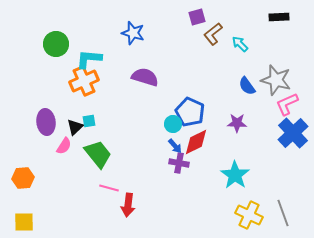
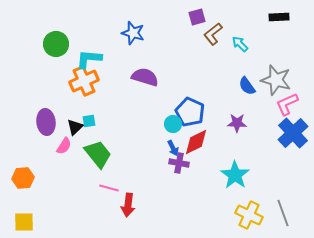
blue arrow: moved 2 px left, 2 px down; rotated 14 degrees clockwise
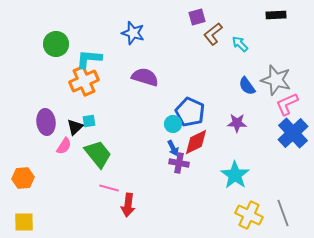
black rectangle: moved 3 px left, 2 px up
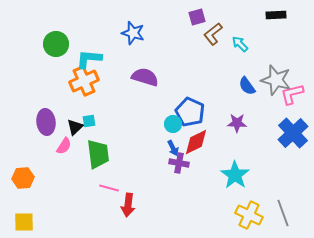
pink L-shape: moved 5 px right, 10 px up; rotated 10 degrees clockwise
green trapezoid: rotated 32 degrees clockwise
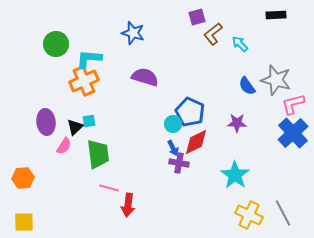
pink L-shape: moved 1 px right, 10 px down
gray line: rotated 8 degrees counterclockwise
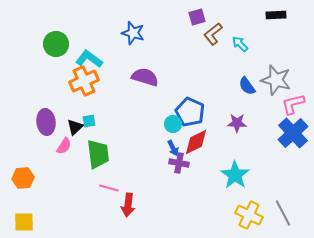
cyan L-shape: rotated 32 degrees clockwise
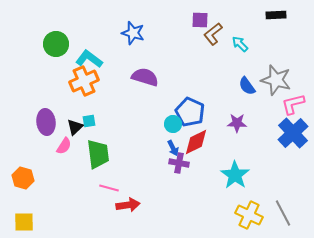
purple square: moved 3 px right, 3 px down; rotated 18 degrees clockwise
orange hexagon: rotated 20 degrees clockwise
red arrow: rotated 105 degrees counterclockwise
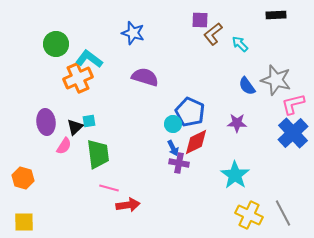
orange cross: moved 6 px left, 3 px up
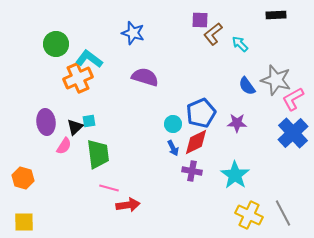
pink L-shape: moved 5 px up; rotated 15 degrees counterclockwise
blue pentagon: moved 11 px right, 1 px down; rotated 24 degrees clockwise
purple cross: moved 13 px right, 8 px down
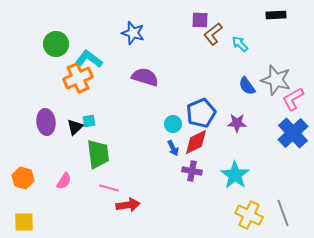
pink semicircle: moved 35 px down
gray line: rotated 8 degrees clockwise
